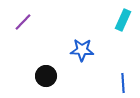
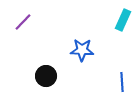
blue line: moved 1 px left, 1 px up
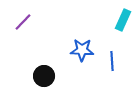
black circle: moved 2 px left
blue line: moved 10 px left, 21 px up
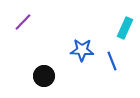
cyan rectangle: moved 2 px right, 8 px down
blue line: rotated 18 degrees counterclockwise
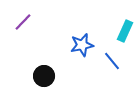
cyan rectangle: moved 3 px down
blue star: moved 5 px up; rotated 15 degrees counterclockwise
blue line: rotated 18 degrees counterclockwise
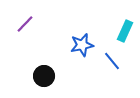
purple line: moved 2 px right, 2 px down
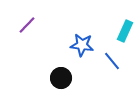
purple line: moved 2 px right, 1 px down
blue star: rotated 20 degrees clockwise
black circle: moved 17 px right, 2 px down
